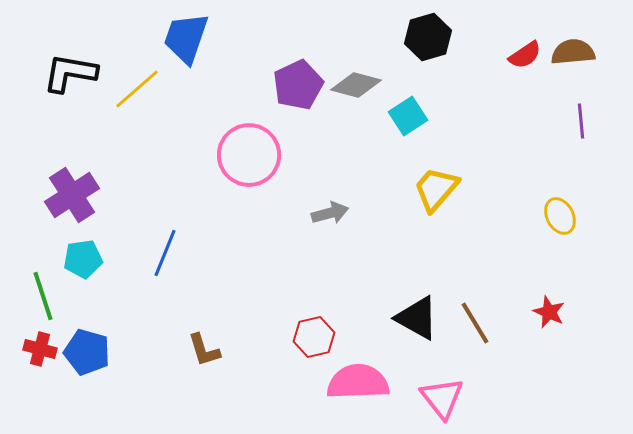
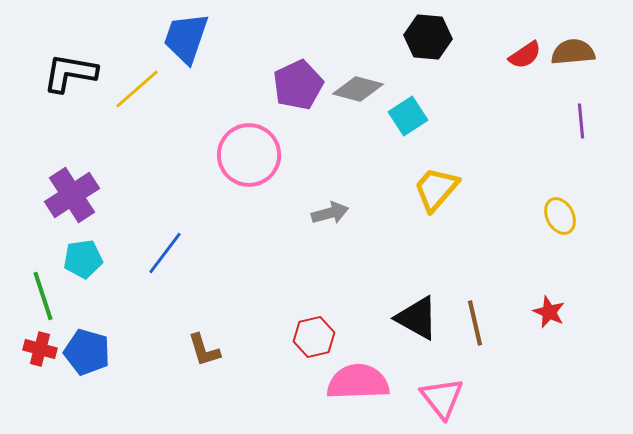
black hexagon: rotated 21 degrees clockwise
gray diamond: moved 2 px right, 4 px down
blue line: rotated 15 degrees clockwise
brown line: rotated 18 degrees clockwise
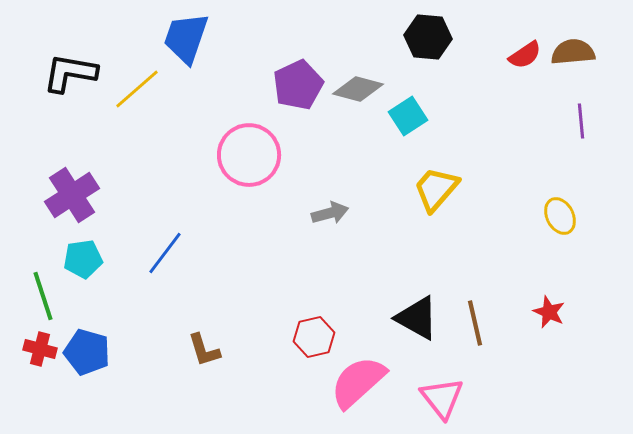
pink semicircle: rotated 40 degrees counterclockwise
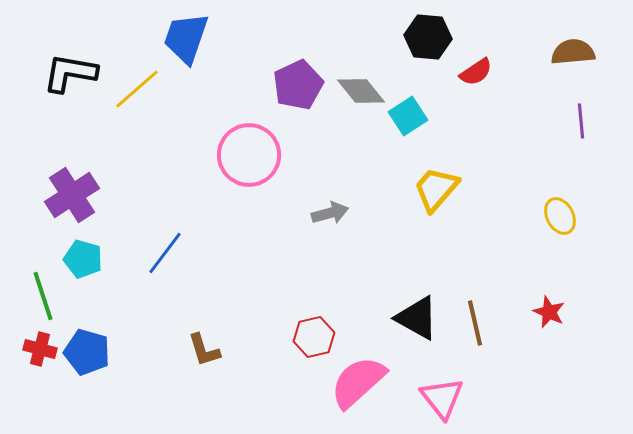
red semicircle: moved 49 px left, 17 px down
gray diamond: moved 3 px right, 2 px down; rotated 36 degrees clockwise
cyan pentagon: rotated 24 degrees clockwise
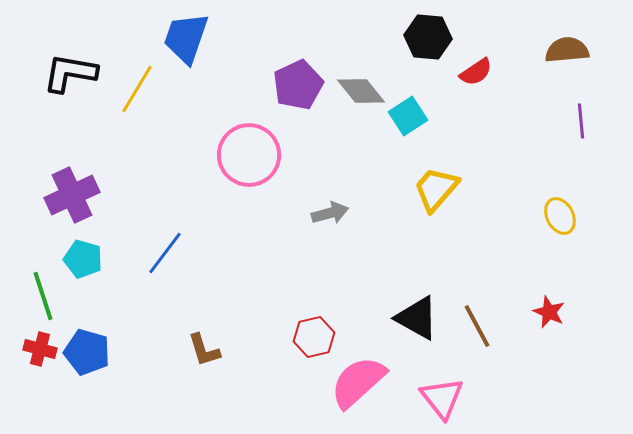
brown semicircle: moved 6 px left, 2 px up
yellow line: rotated 18 degrees counterclockwise
purple cross: rotated 8 degrees clockwise
brown line: moved 2 px right, 3 px down; rotated 15 degrees counterclockwise
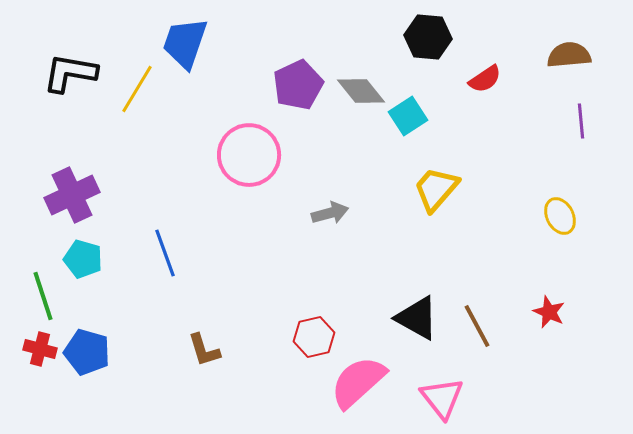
blue trapezoid: moved 1 px left, 5 px down
brown semicircle: moved 2 px right, 5 px down
red semicircle: moved 9 px right, 7 px down
blue line: rotated 57 degrees counterclockwise
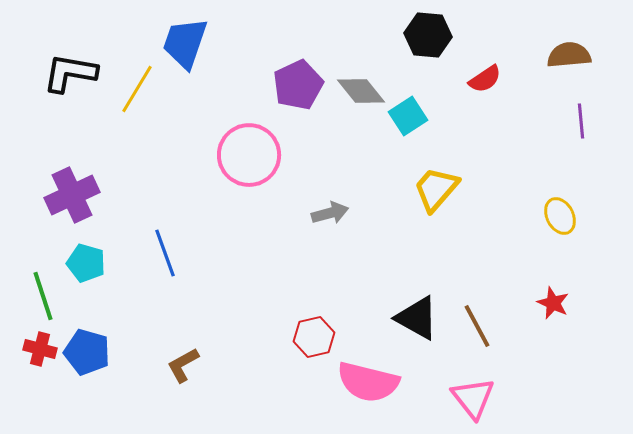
black hexagon: moved 2 px up
cyan pentagon: moved 3 px right, 4 px down
red star: moved 4 px right, 9 px up
brown L-shape: moved 21 px left, 15 px down; rotated 78 degrees clockwise
pink semicircle: moved 10 px right; rotated 124 degrees counterclockwise
pink triangle: moved 31 px right
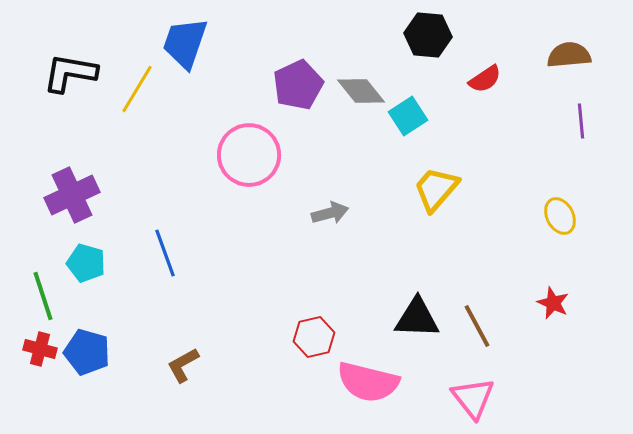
black triangle: rotated 27 degrees counterclockwise
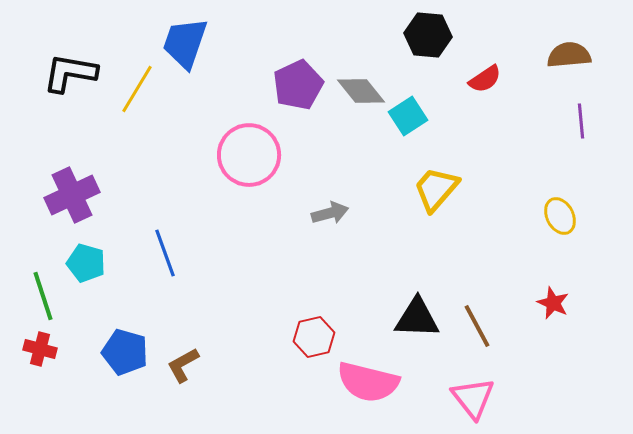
blue pentagon: moved 38 px right
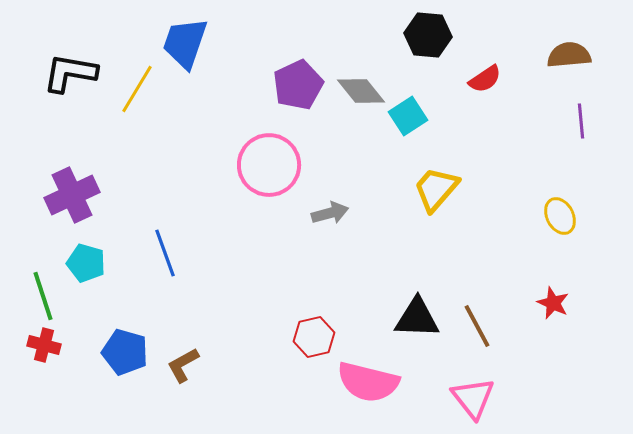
pink circle: moved 20 px right, 10 px down
red cross: moved 4 px right, 4 px up
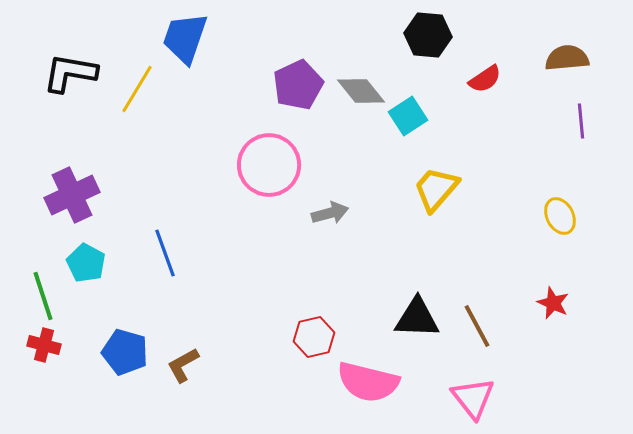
blue trapezoid: moved 5 px up
brown semicircle: moved 2 px left, 3 px down
cyan pentagon: rotated 12 degrees clockwise
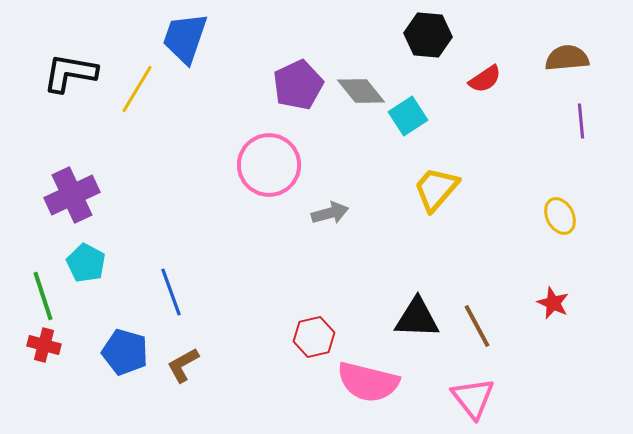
blue line: moved 6 px right, 39 px down
